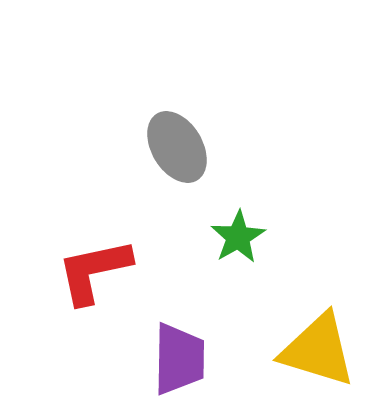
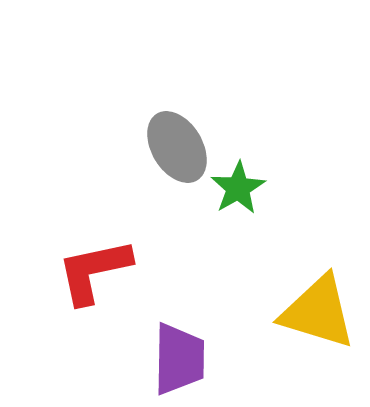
green star: moved 49 px up
yellow triangle: moved 38 px up
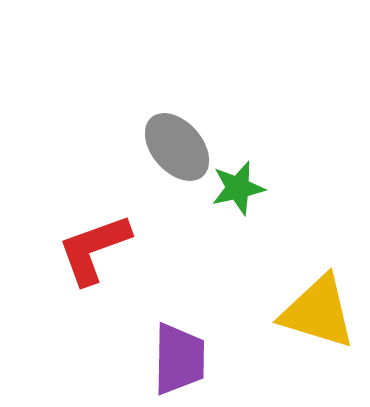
gray ellipse: rotated 10 degrees counterclockwise
green star: rotated 18 degrees clockwise
red L-shape: moved 22 px up; rotated 8 degrees counterclockwise
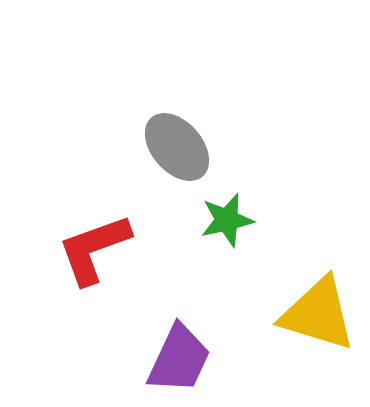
green star: moved 11 px left, 32 px down
yellow triangle: moved 2 px down
purple trapezoid: rotated 24 degrees clockwise
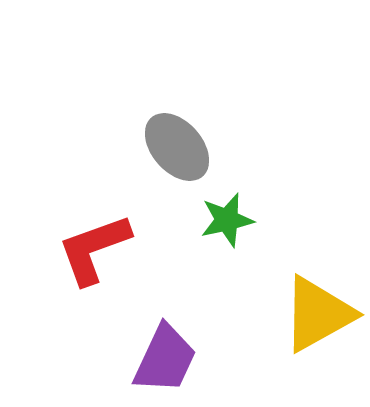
yellow triangle: rotated 46 degrees counterclockwise
purple trapezoid: moved 14 px left
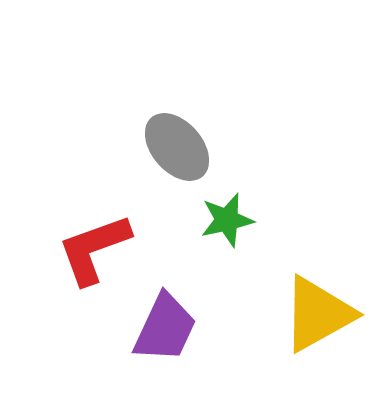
purple trapezoid: moved 31 px up
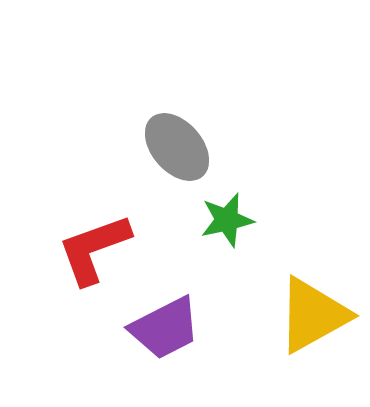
yellow triangle: moved 5 px left, 1 px down
purple trapezoid: rotated 38 degrees clockwise
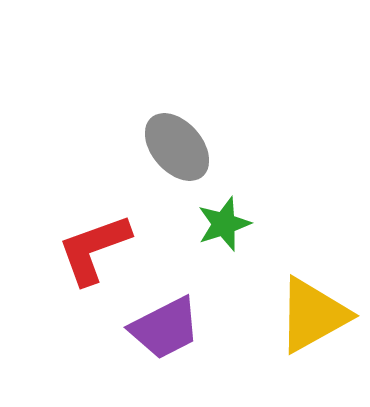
green star: moved 3 px left, 4 px down; rotated 6 degrees counterclockwise
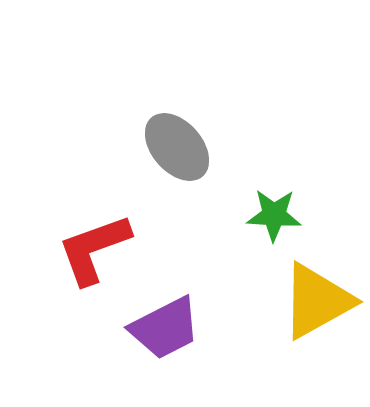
green star: moved 50 px right, 9 px up; rotated 22 degrees clockwise
yellow triangle: moved 4 px right, 14 px up
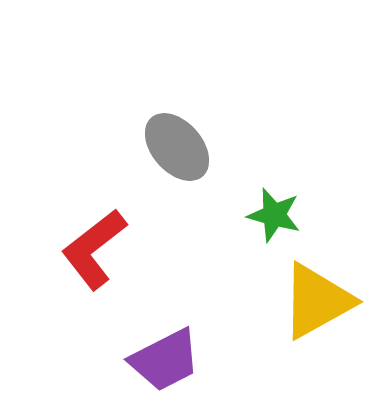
green star: rotated 12 degrees clockwise
red L-shape: rotated 18 degrees counterclockwise
purple trapezoid: moved 32 px down
